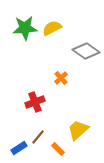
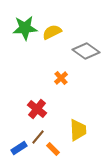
yellow semicircle: moved 4 px down
red cross: moved 2 px right, 7 px down; rotated 30 degrees counterclockwise
yellow trapezoid: rotated 130 degrees clockwise
orange rectangle: moved 5 px left
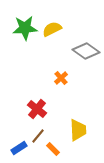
yellow semicircle: moved 3 px up
brown line: moved 1 px up
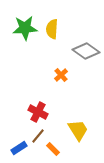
yellow semicircle: rotated 60 degrees counterclockwise
orange cross: moved 3 px up
red cross: moved 1 px right, 3 px down; rotated 12 degrees counterclockwise
yellow trapezoid: rotated 30 degrees counterclockwise
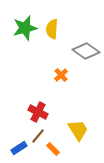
green star: rotated 10 degrees counterclockwise
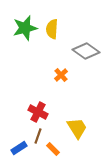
yellow trapezoid: moved 1 px left, 2 px up
brown line: rotated 21 degrees counterclockwise
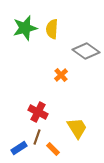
brown line: moved 1 px left, 1 px down
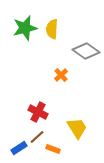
brown line: rotated 28 degrees clockwise
orange rectangle: rotated 24 degrees counterclockwise
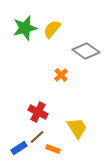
yellow semicircle: rotated 36 degrees clockwise
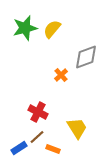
gray diamond: moved 6 px down; rotated 56 degrees counterclockwise
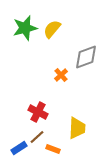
yellow trapezoid: rotated 35 degrees clockwise
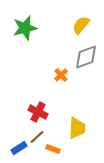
yellow semicircle: moved 29 px right, 4 px up
